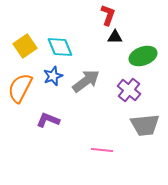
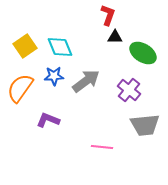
green ellipse: moved 3 px up; rotated 52 degrees clockwise
blue star: moved 1 px right; rotated 18 degrees clockwise
orange semicircle: rotated 8 degrees clockwise
pink line: moved 3 px up
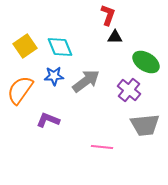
green ellipse: moved 3 px right, 9 px down
orange semicircle: moved 2 px down
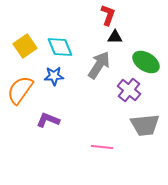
gray arrow: moved 13 px right, 16 px up; rotated 20 degrees counterclockwise
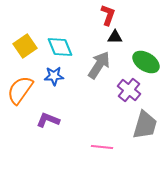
gray trapezoid: rotated 68 degrees counterclockwise
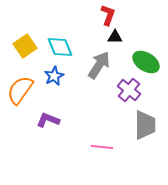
blue star: rotated 24 degrees counterclockwise
gray trapezoid: rotated 16 degrees counterclockwise
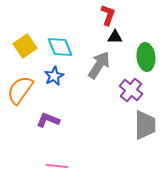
green ellipse: moved 5 px up; rotated 52 degrees clockwise
purple cross: moved 2 px right
pink line: moved 45 px left, 19 px down
